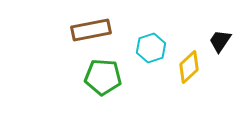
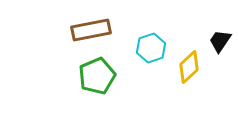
green pentagon: moved 6 px left, 1 px up; rotated 27 degrees counterclockwise
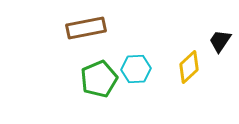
brown rectangle: moved 5 px left, 2 px up
cyan hexagon: moved 15 px left, 21 px down; rotated 16 degrees clockwise
green pentagon: moved 2 px right, 3 px down
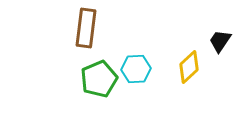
brown rectangle: rotated 72 degrees counterclockwise
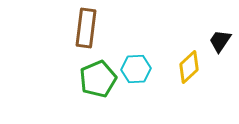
green pentagon: moved 1 px left
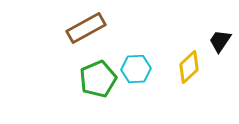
brown rectangle: rotated 54 degrees clockwise
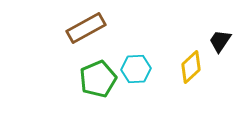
yellow diamond: moved 2 px right
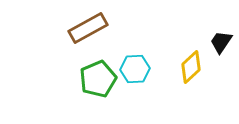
brown rectangle: moved 2 px right
black trapezoid: moved 1 px right, 1 px down
cyan hexagon: moved 1 px left
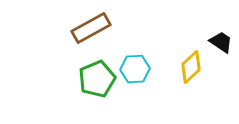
brown rectangle: moved 3 px right
black trapezoid: rotated 90 degrees clockwise
green pentagon: moved 1 px left
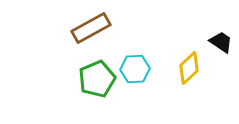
yellow diamond: moved 2 px left, 1 px down
